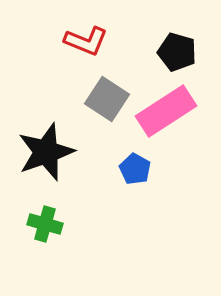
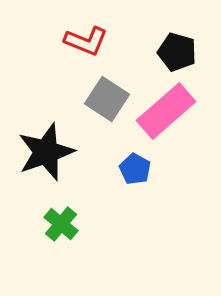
pink rectangle: rotated 8 degrees counterclockwise
green cross: moved 16 px right; rotated 24 degrees clockwise
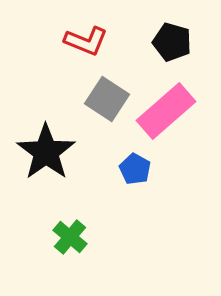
black pentagon: moved 5 px left, 10 px up
black star: rotated 16 degrees counterclockwise
green cross: moved 9 px right, 13 px down
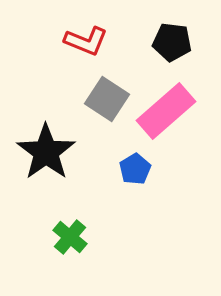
black pentagon: rotated 9 degrees counterclockwise
blue pentagon: rotated 12 degrees clockwise
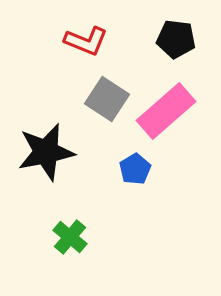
black pentagon: moved 4 px right, 3 px up
black star: rotated 24 degrees clockwise
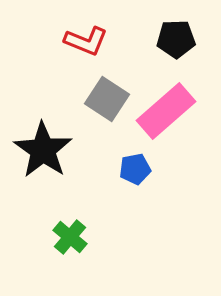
black pentagon: rotated 9 degrees counterclockwise
black star: moved 3 px left, 2 px up; rotated 26 degrees counterclockwise
blue pentagon: rotated 20 degrees clockwise
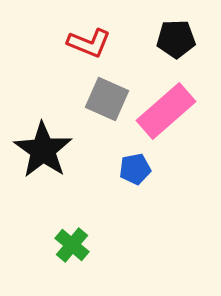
red L-shape: moved 3 px right, 2 px down
gray square: rotated 9 degrees counterclockwise
green cross: moved 2 px right, 8 px down
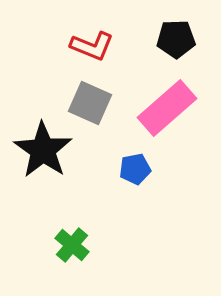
red L-shape: moved 3 px right, 3 px down
gray square: moved 17 px left, 4 px down
pink rectangle: moved 1 px right, 3 px up
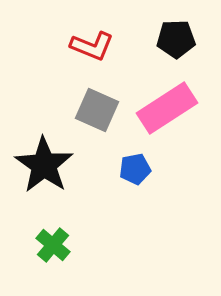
gray square: moved 7 px right, 7 px down
pink rectangle: rotated 8 degrees clockwise
black star: moved 1 px right, 15 px down
green cross: moved 19 px left
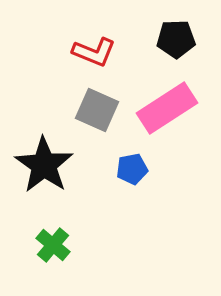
red L-shape: moved 2 px right, 6 px down
blue pentagon: moved 3 px left
